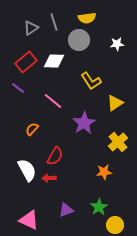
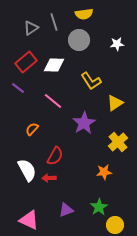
yellow semicircle: moved 3 px left, 4 px up
white diamond: moved 4 px down
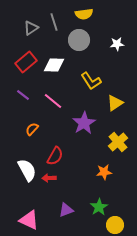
purple line: moved 5 px right, 7 px down
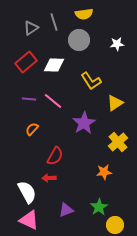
purple line: moved 6 px right, 4 px down; rotated 32 degrees counterclockwise
white semicircle: moved 22 px down
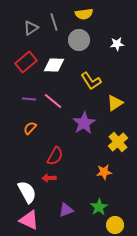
orange semicircle: moved 2 px left, 1 px up
